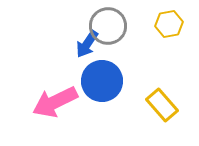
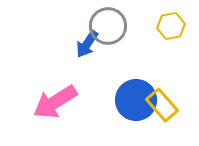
yellow hexagon: moved 2 px right, 2 px down
blue circle: moved 34 px right, 19 px down
pink arrow: rotated 6 degrees counterclockwise
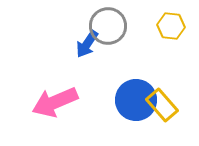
yellow hexagon: rotated 16 degrees clockwise
pink arrow: rotated 9 degrees clockwise
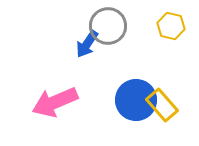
yellow hexagon: rotated 8 degrees clockwise
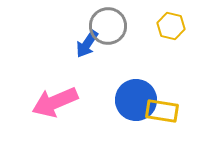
yellow rectangle: moved 6 px down; rotated 40 degrees counterclockwise
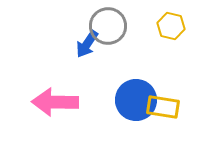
pink arrow: rotated 24 degrees clockwise
yellow rectangle: moved 1 px right, 4 px up
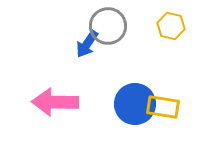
blue circle: moved 1 px left, 4 px down
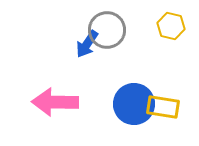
gray circle: moved 1 px left, 4 px down
blue circle: moved 1 px left
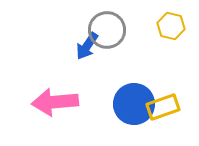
blue arrow: moved 2 px down
pink arrow: rotated 6 degrees counterclockwise
yellow rectangle: rotated 28 degrees counterclockwise
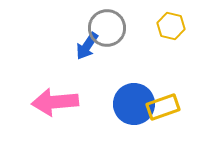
gray circle: moved 2 px up
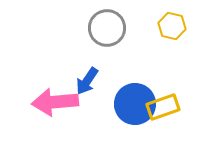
yellow hexagon: moved 1 px right
blue arrow: moved 35 px down
blue circle: moved 1 px right
